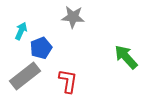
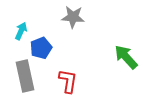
gray rectangle: rotated 64 degrees counterclockwise
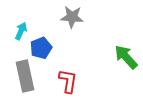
gray star: moved 1 px left
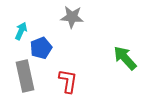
green arrow: moved 1 px left, 1 px down
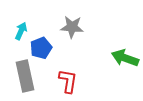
gray star: moved 10 px down
green arrow: rotated 28 degrees counterclockwise
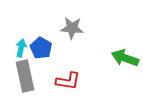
gray star: moved 1 px down
cyan arrow: moved 17 px down; rotated 12 degrees counterclockwise
blue pentagon: rotated 20 degrees counterclockwise
red L-shape: rotated 90 degrees clockwise
